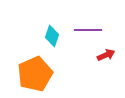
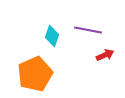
purple line: rotated 12 degrees clockwise
red arrow: moved 1 px left
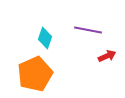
cyan diamond: moved 7 px left, 2 px down
red arrow: moved 2 px right, 1 px down
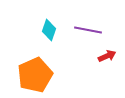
cyan diamond: moved 4 px right, 8 px up
orange pentagon: moved 1 px down
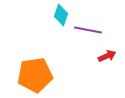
cyan diamond: moved 12 px right, 15 px up
orange pentagon: rotated 16 degrees clockwise
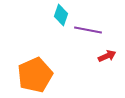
orange pentagon: rotated 16 degrees counterclockwise
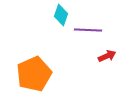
purple line: rotated 8 degrees counterclockwise
orange pentagon: moved 1 px left, 1 px up
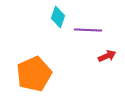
cyan diamond: moved 3 px left, 2 px down
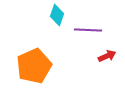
cyan diamond: moved 1 px left, 2 px up
orange pentagon: moved 8 px up
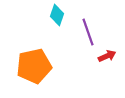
purple line: moved 2 px down; rotated 68 degrees clockwise
orange pentagon: rotated 12 degrees clockwise
